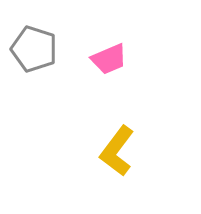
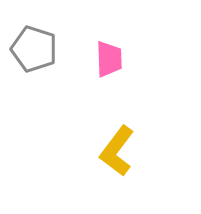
pink trapezoid: rotated 69 degrees counterclockwise
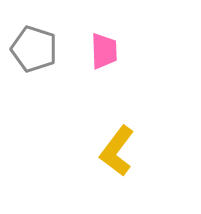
pink trapezoid: moved 5 px left, 8 px up
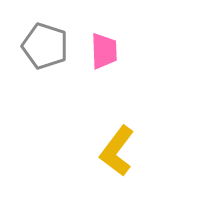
gray pentagon: moved 11 px right, 3 px up
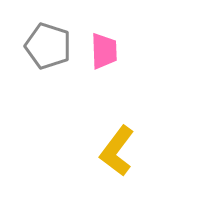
gray pentagon: moved 3 px right
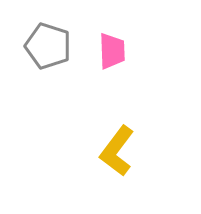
pink trapezoid: moved 8 px right
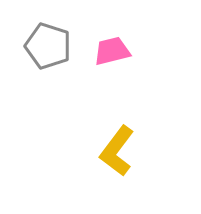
pink trapezoid: rotated 102 degrees counterclockwise
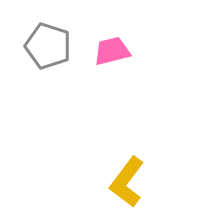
yellow L-shape: moved 10 px right, 31 px down
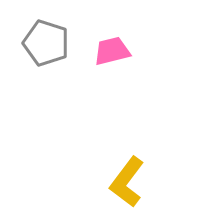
gray pentagon: moved 2 px left, 3 px up
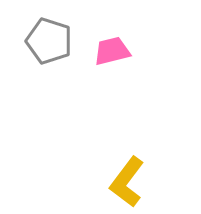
gray pentagon: moved 3 px right, 2 px up
